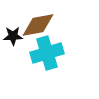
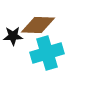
brown diamond: rotated 12 degrees clockwise
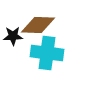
cyan cross: rotated 24 degrees clockwise
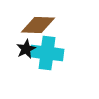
black star: moved 13 px right, 13 px down; rotated 24 degrees counterclockwise
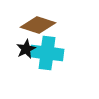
brown diamond: rotated 16 degrees clockwise
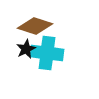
brown diamond: moved 3 px left, 1 px down
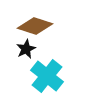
cyan cross: moved 23 px down; rotated 32 degrees clockwise
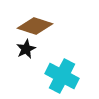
cyan cross: moved 15 px right; rotated 12 degrees counterclockwise
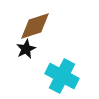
brown diamond: rotated 36 degrees counterclockwise
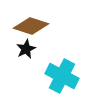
brown diamond: moved 4 px left; rotated 36 degrees clockwise
